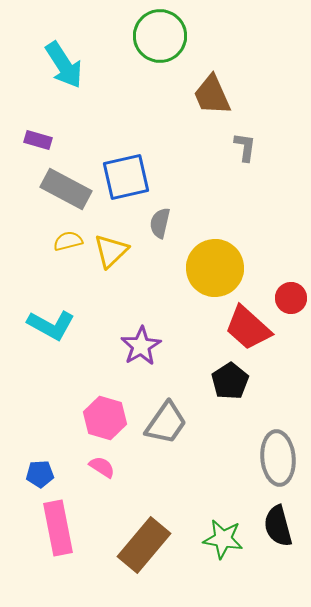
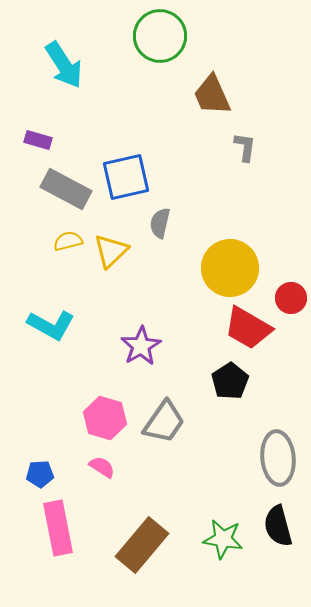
yellow circle: moved 15 px right
red trapezoid: rotated 12 degrees counterclockwise
gray trapezoid: moved 2 px left, 1 px up
brown rectangle: moved 2 px left
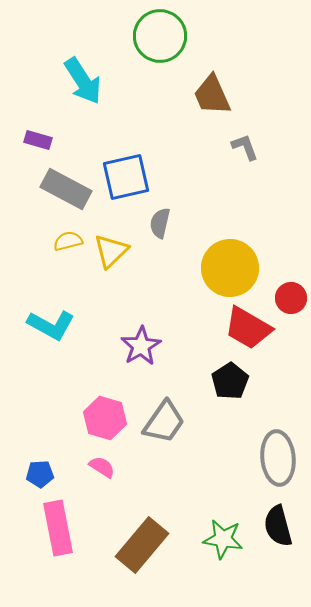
cyan arrow: moved 19 px right, 16 px down
gray L-shape: rotated 28 degrees counterclockwise
